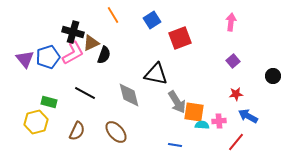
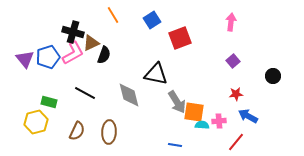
brown ellipse: moved 7 px left; rotated 45 degrees clockwise
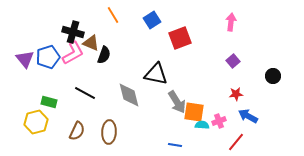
brown triangle: rotated 48 degrees clockwise
pink cross: rotated 16 degrees counterclockwise
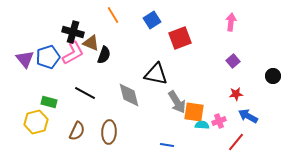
blue line: moved 8 px left
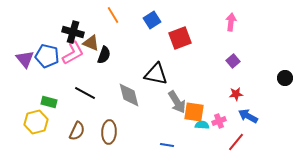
blue pentagon: moved 1 px left, 1 px up; rotated 30 degrees clockwise
black circle: moved 12 px right, 2 px down
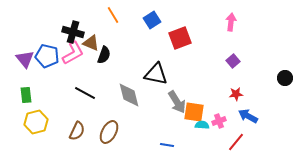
green rectangle: moved 23 px left, 7 px up; rotated 70 degrees clockwise
brown ellipse: rotated 25 degrees clockwise
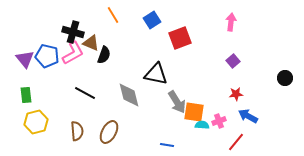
brown semicircle: rotated 30 degrees counterclockwise
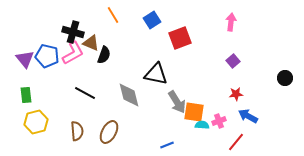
blue line: rotated 32 degrees counterclockwise
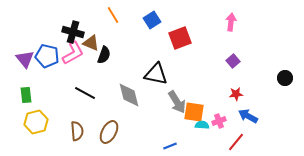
blue line: moved 3 px right, 1 px down
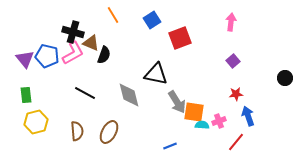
blue arrow: rotated 42 degrees clockwise
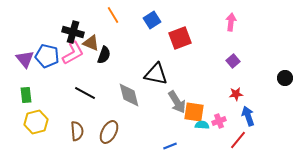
red line: moved 2 px right, 2 px up
